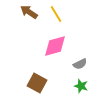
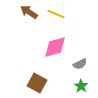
yellow line: rotated 36 degrees counterclockwise
pink diamond: moved 1 px down
green star: rotated 16 degrees clockwise
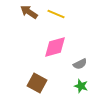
green star: rotated 16 degrees counterclockwise
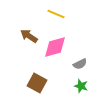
brown arrow: moved 24 px down
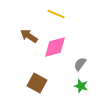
gray semicircle: rotated 152 degrees clockwise
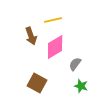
yellow line: moved 3 px left, 6 px down; rotated 36 degrees counterclockwise
brown arrow: moved 2 px right; rotated 144 degrees counterclockwise
pink diamond: rotated 15 degrees counterclockwise
gray semicircle: moved 5 px left
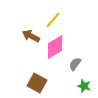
yellow line: rotated 36 degrees counterclockwise
brown arrow: rotated 138 degrees clockwise
green star: moved 3 px right
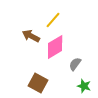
brown square: moved 1 px right
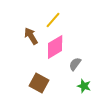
brown arrow: rotated 30 degrees clockwise
brown square: moved 1 px right
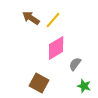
brown arrow: moved 18 px up; rotated 24 degrees counterclockwise
pink diamond: moved 1 px right, 1 px down
